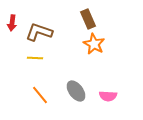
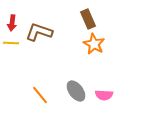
yellow line: moved 24 px left, 15 px up
pink semicircle: moved 4 px left, 1 px up
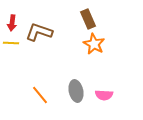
gray ellipse: rotated 25 degrees clockwise
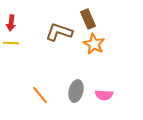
red arrow: moved 1 px left
brown L-shape: moved 20 px right
gray ellipse: rotated 25 degrees clockwise
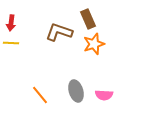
orange star: rotated 25 degrees clockwise
gray ellipse: rotated 30 degrees counterclockwise
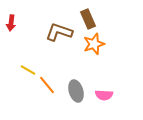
yellow line: moved 17 px right, 27 px down; rotated 28 degrees clockwise
orange line: moved 7 px right, 10 px up
